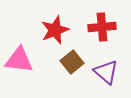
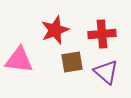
red cross: moved 7 px down
brown square: rotated 30 degrees clockwise
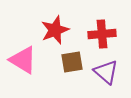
pink triangle: moved 4 px right; rotated 24 degrees clockwise
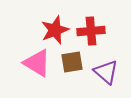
red cross: moved 11 px left, 3 px up
pink triangle: moved 14 px right, 3 px down
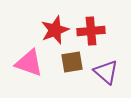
pink triangle: moved 8 px left; rotated 12 degrees counterclockwise
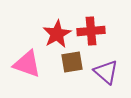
red star: moved 2 px right, 4 px down; rotated 8 degrees counterclockwise
pink triangle: moved 2 px left, 1 px down
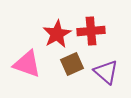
brown square: moved 2 px down; rotated 15 degrees counterclockwise
